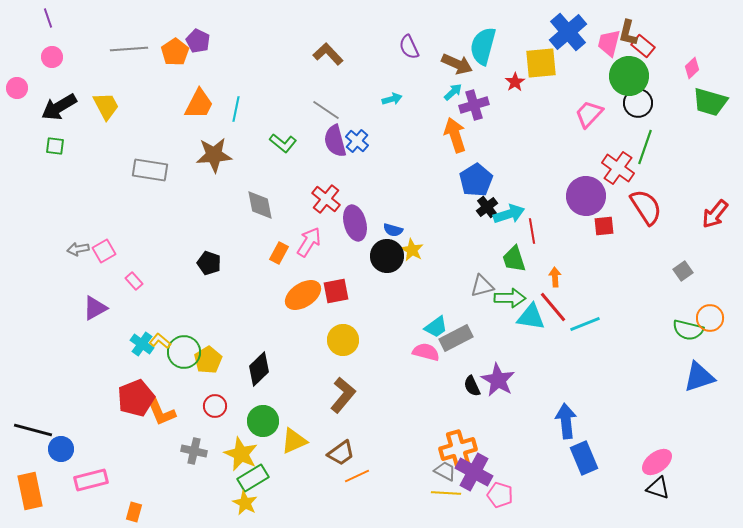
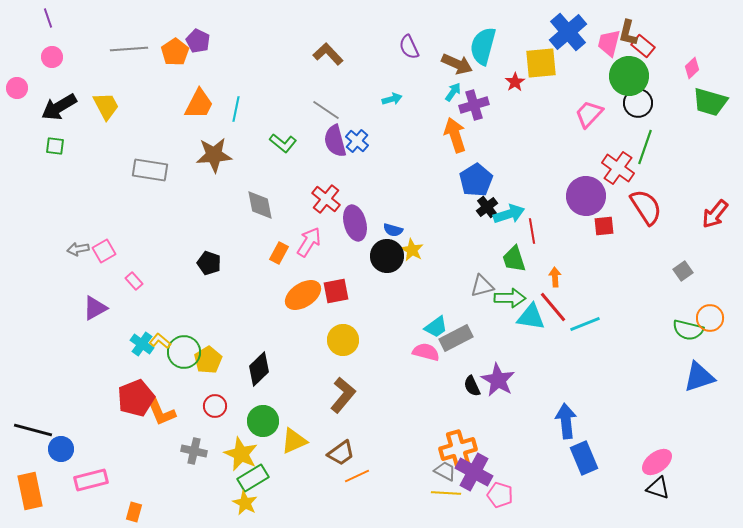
cyan arrow at (453, 92): rotated 12 degrees counterclockwise
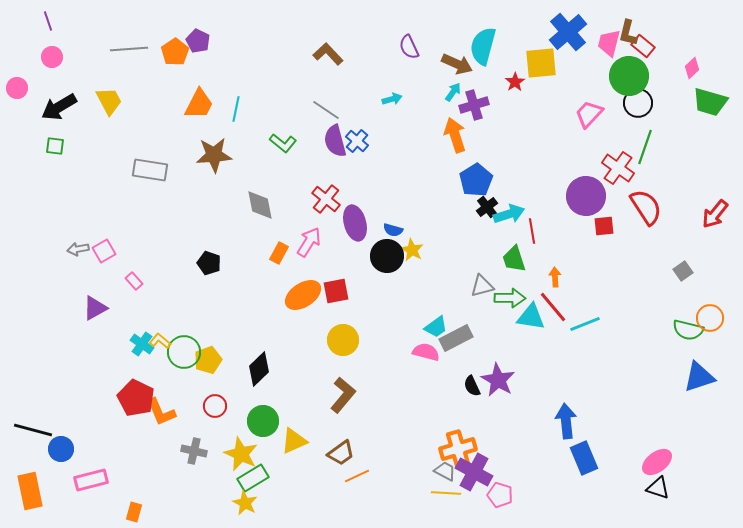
purple line at (48, 18): moved 3 px down
yellow trapezoid at (106, 106): moved 3 px right, 5 px up
yellow pentagon at (208, 360): rotated 12 degrees clockwise
red pentagon at (136, 398): rotated 24 degrees counterclockwise
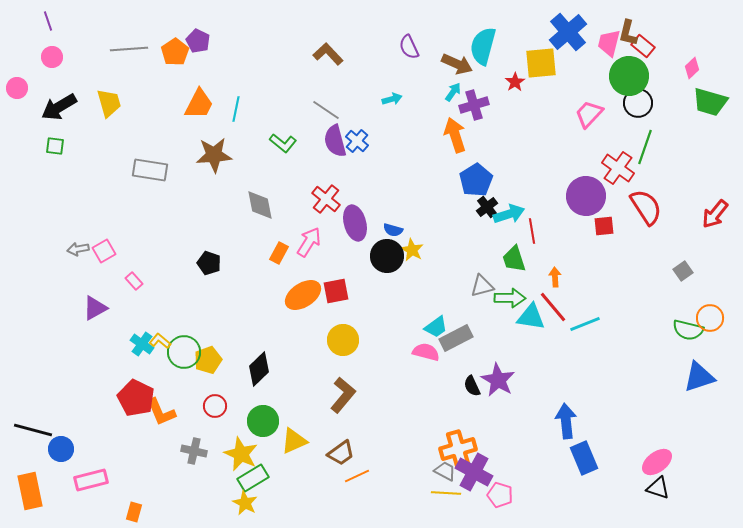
yellow trapezoid at (109, 101): moved 2 px down; rotated 12 degrees clockwise
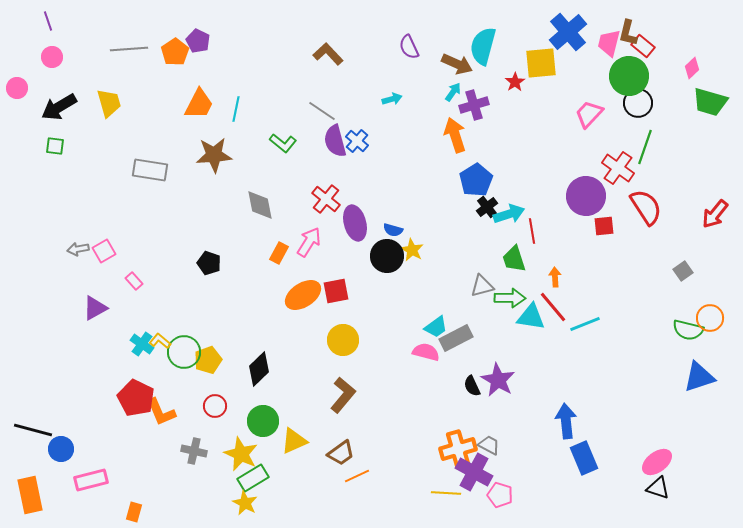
gray line at (326, 110): moved 4 px left, 1 px down
gray trapezoid at (445, 471): moved 44 px right, 26 px up
orange rectangle at (30, 491): moved 4 px down
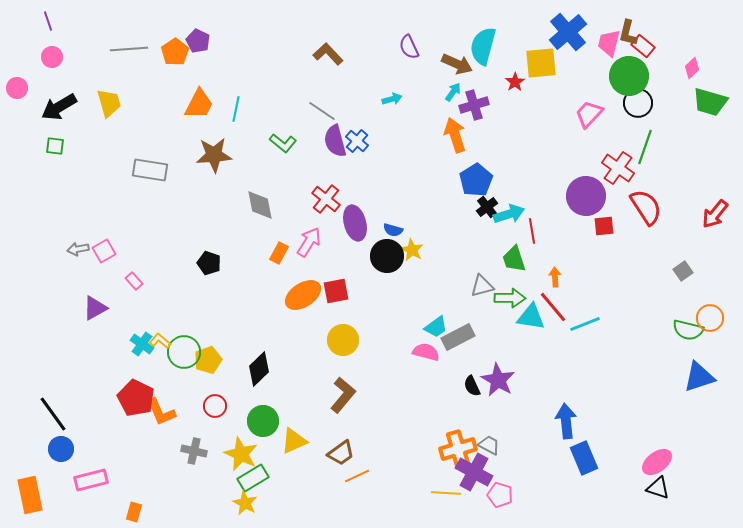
gray rectangle at (456, 338): moved 2 px right, 1 px up
black line at (33, 430): moved 20 px right, 16 px up; rotated 39 degrees clockwise
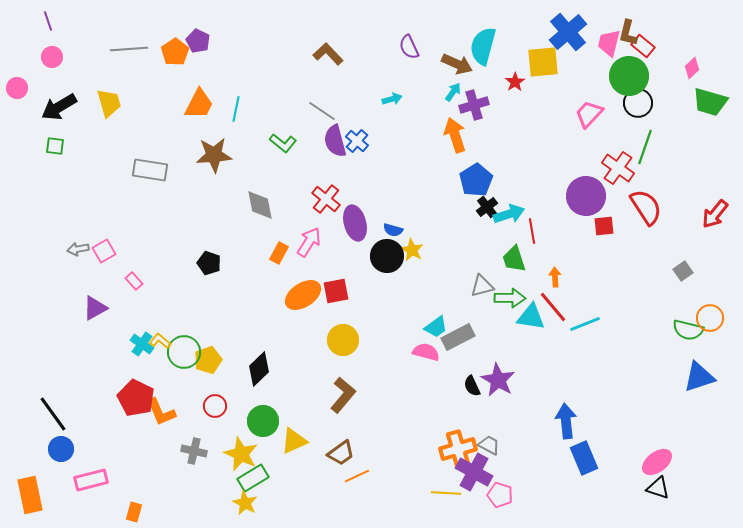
yellow square at (541, 63): moved 2 px right, 1 px up
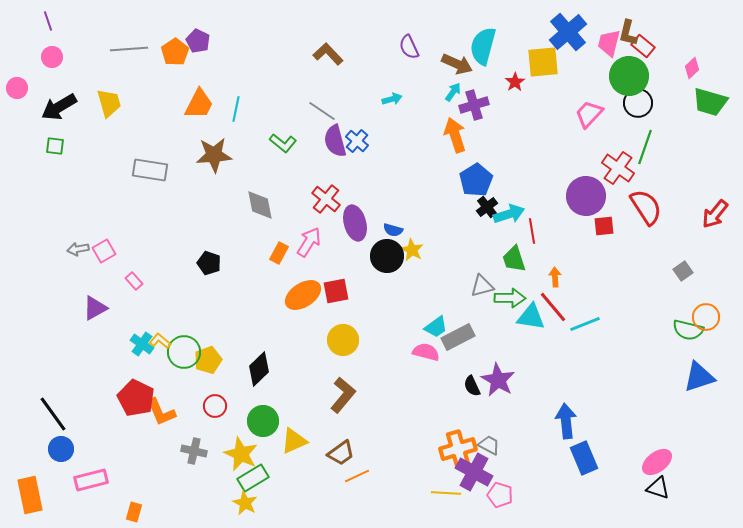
orange circle at (710, 318): moved 4 px left, 1 px up
